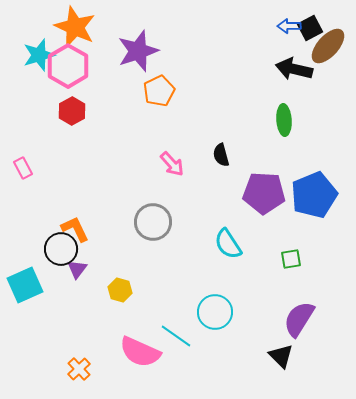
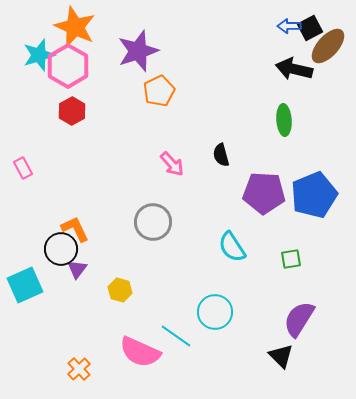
cyan semicircle: moved 4 px right, 3 px down
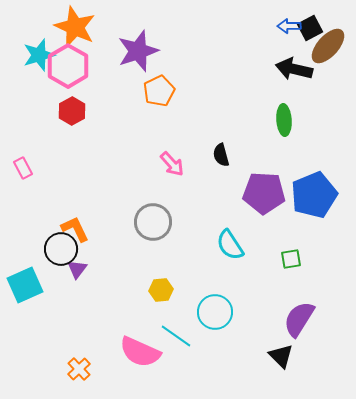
cyan semicircle: moved 2 px left, 2 px up
yellow hexagon: moved 41 px right; rotated 20 degrees counterclockwise
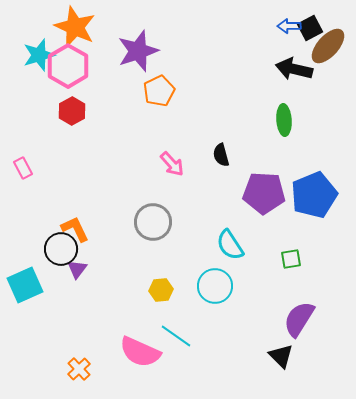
cyan circle: moved 26 px up
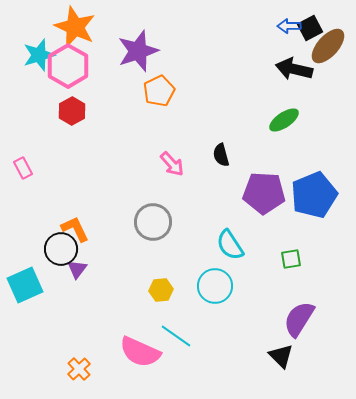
green ellipse: rotated 60 degrees clockwise
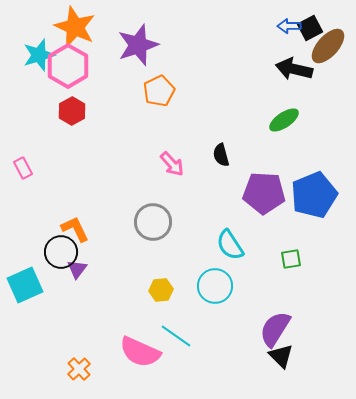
purple star: moved 6 px up
black circle: moved 3 px down
purple semicircle: moved 24 px left, 10 px down
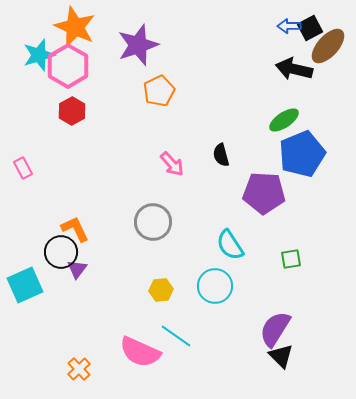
blue pentagon: moved 12 px left, 41 px up
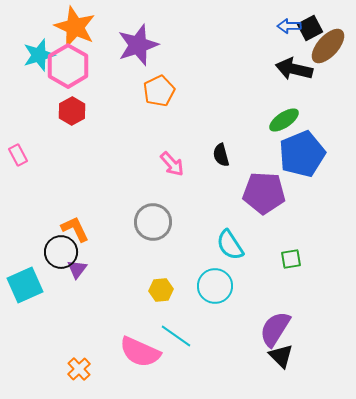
pink rectangle: moved 5 px left, 13 px up
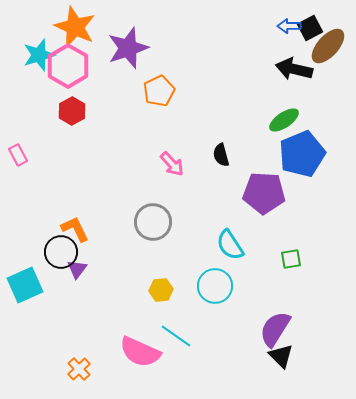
purple star: moved 10 px left, 3 px down
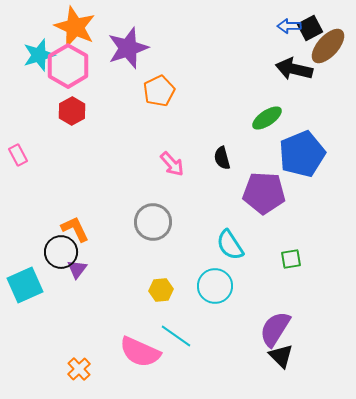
green ellipse: moved 17 px left, 2 px up
black semicircle: moved 1 px right, 3 px down
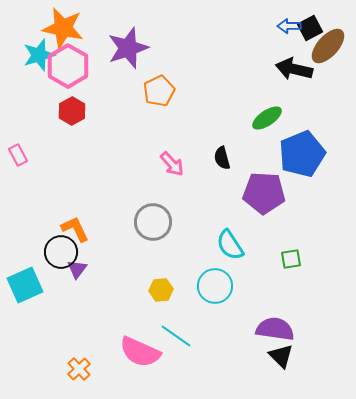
orange star: moved 12 px left, 1 px down; rotated 12 degrees counterclockwise
purple semicircle: rotated 66 degrees clockwise
